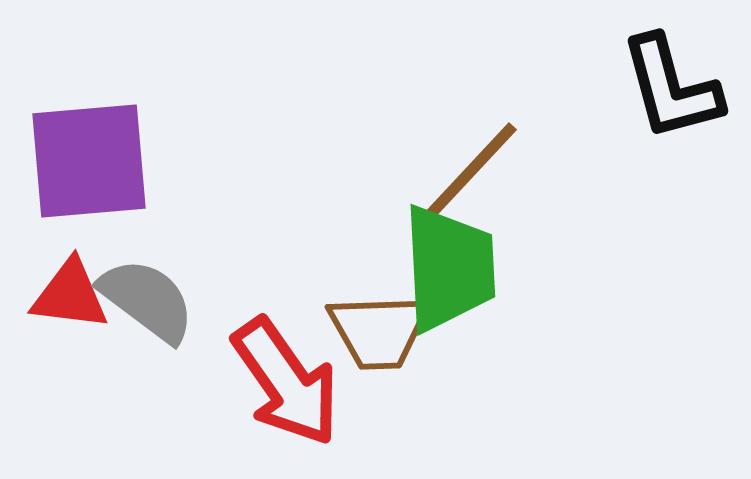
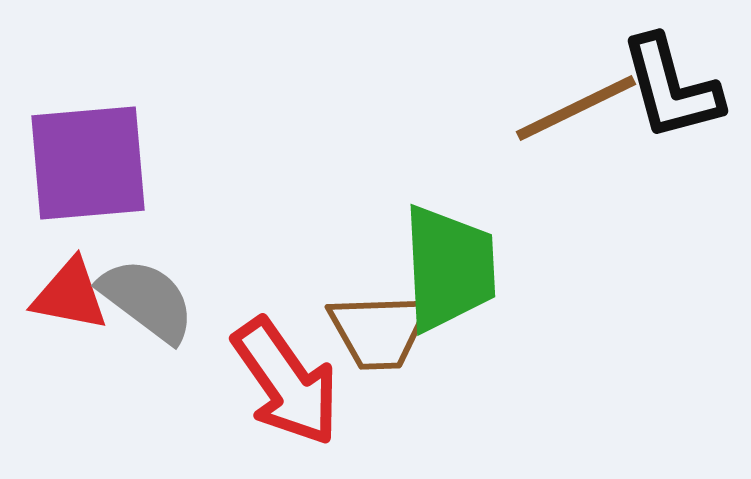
purple square: moved 1 px left, 2 px down
brown line: moved 107 px right, 65 px up; rotated 21 degrees clockwise
red triangle: rotated 4 degrees clockwise
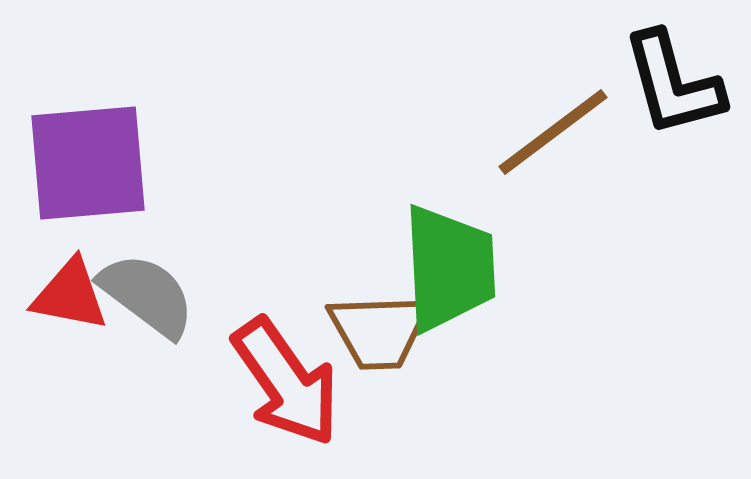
black L-shape: moved 2 px right, 4 px up
brown line: moved 23 px left, 24 px down; rotated 11 degrees counterclockwise
gray semicircle: moved 5 px up
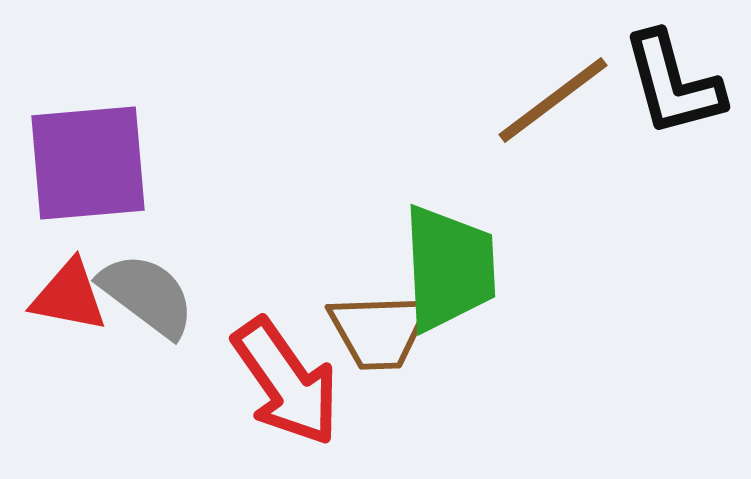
brown line: moved 32 px up
red triangle: moved 1 px left, 1 px down
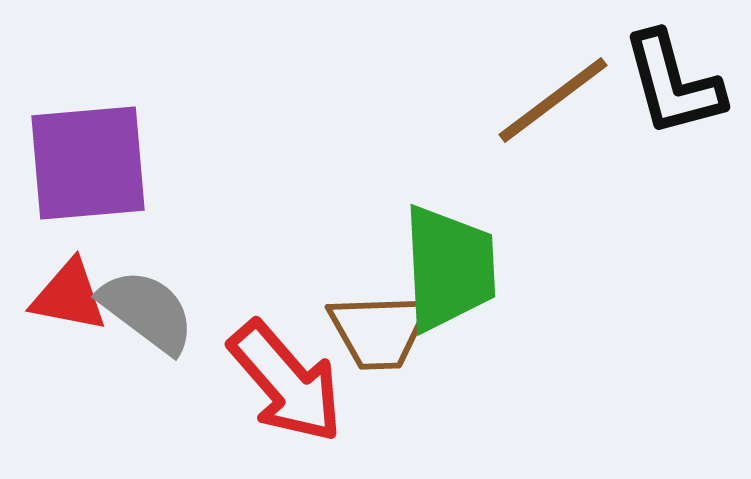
gray semicircle: moved 16 px down
red arrow: rotated 6 degrees counterclockwise
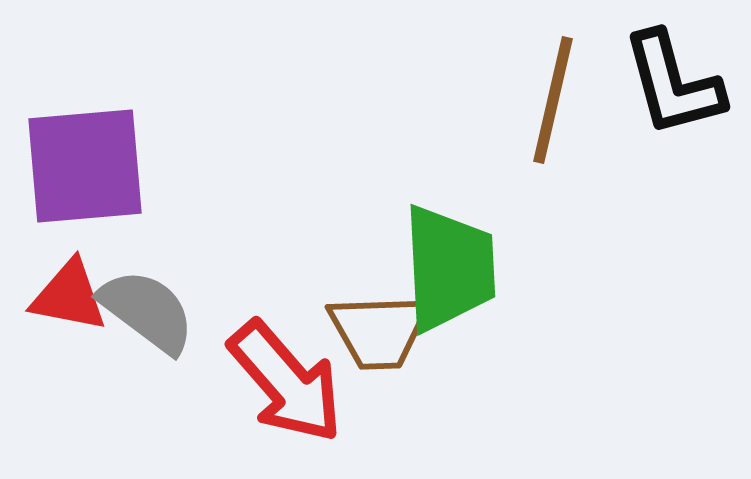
brown line: rotated 40 degrees counterclockwise
purple square: moved 3 px left, 3 px down
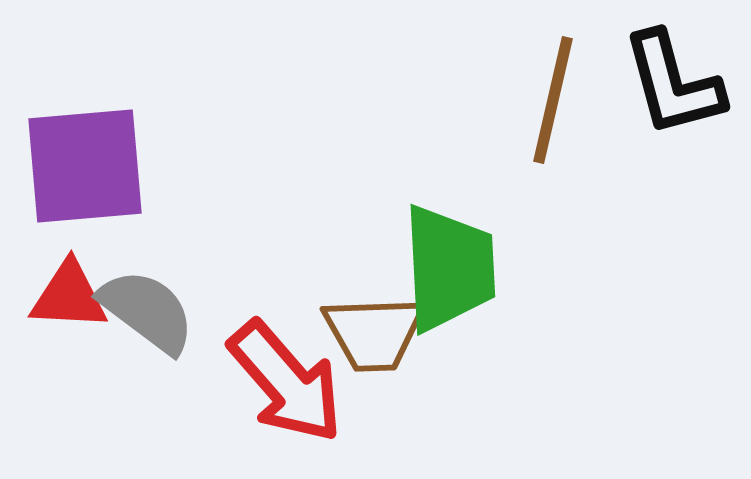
red triangle: rotated 8 degrees counterclockwise
brown trapezoid: moved 5 px left, 2 px down
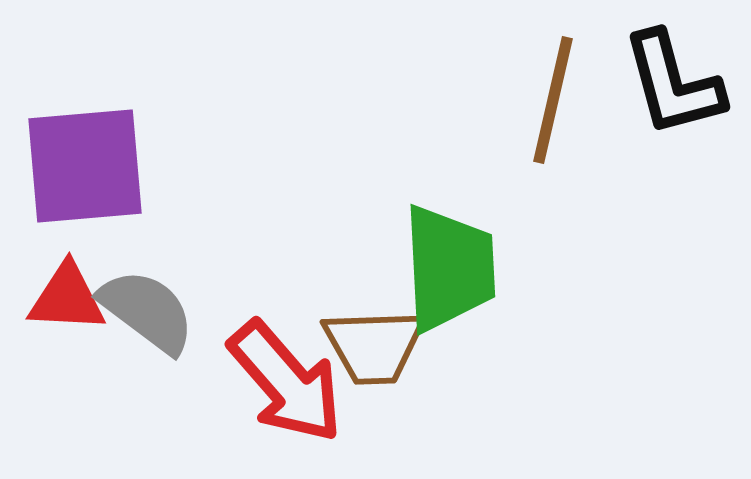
red triangle: moved 2 px left, 2 px down
brown trapezoid: moved 13 px down
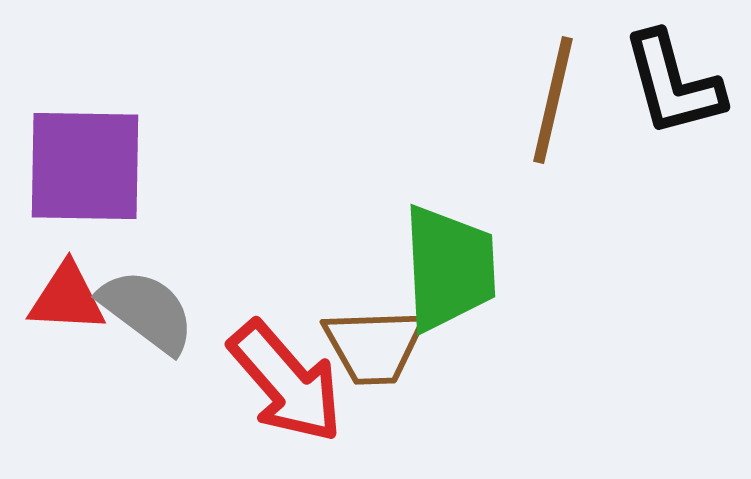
purple square: rotated 6 degrees clockwise
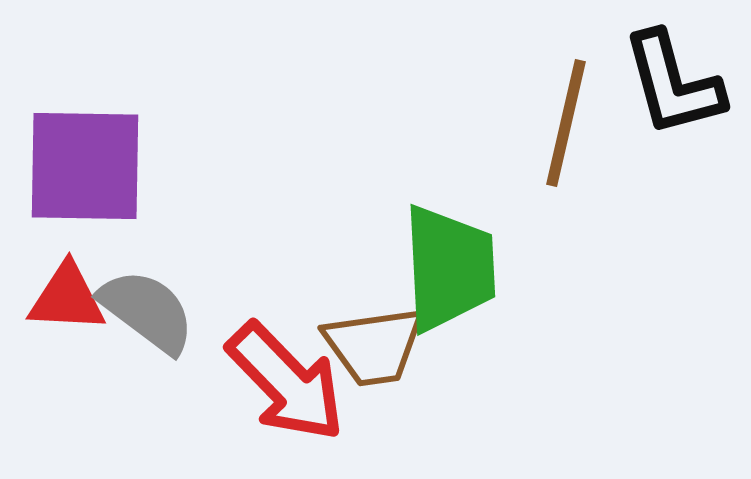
brown line: moved 13 px right, 23 px down
brown trapezoid: rotated 6 degrees counterclockwise
red arrow: rotated 3 degrees counterclockwise
